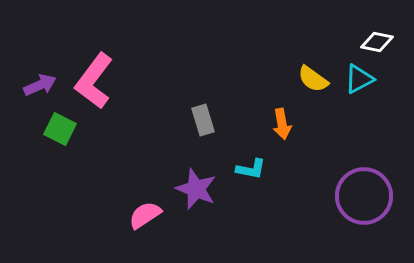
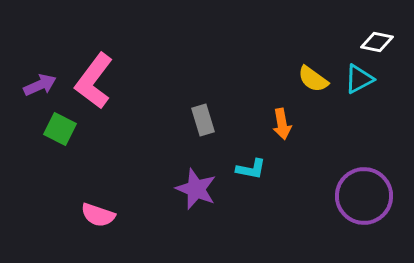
pink semicircle: moved 47 px left; rotated 128 degrees counterclockwise
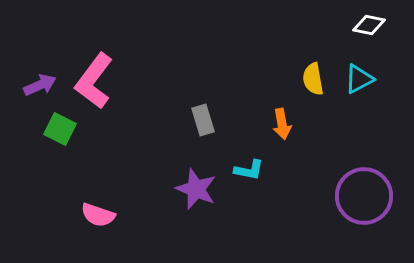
white diamond: moved 8 px left, 17 px up
yellow semicircle: rotated 44 degrees clockwise
cyan L-shape: moved 2 px left, 1 px down
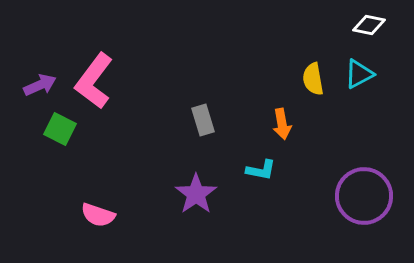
cyan triangle: moved 5 px up
cyan L-shape: moved 12 px right
purple star: moved 5 px down; rotated 15 degrees clockwise
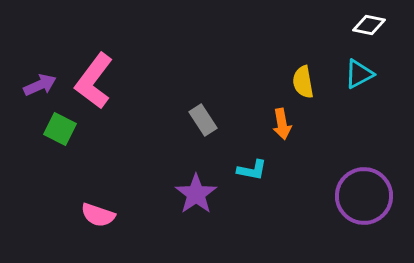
yellow semicircle: moved 10 px left, 3 px down
gray rectangle: rotated 16 degrees counterclockwise
cyan L-shape: moved 9 px left
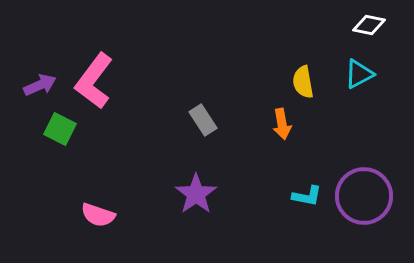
cyan L-shape: moved 55 px right, 26 px down
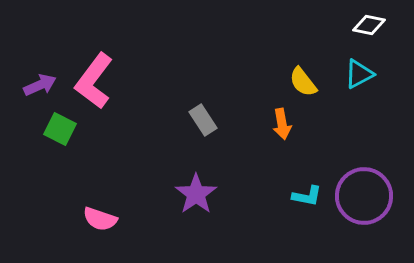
yellow semicircle: rotated 28 degrees counterclockwise
pink semicircle: moved 2 px right, 4 px down
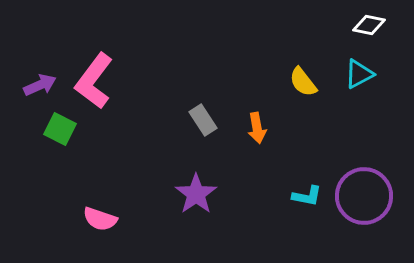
orange arrow: moved 25 px left, 4 px down
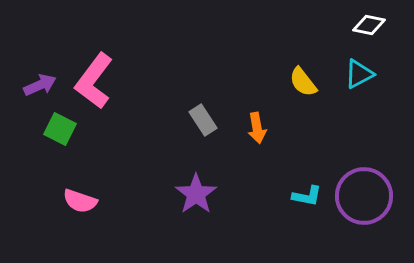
pink semicircle: moved 20 px left, 18 px up
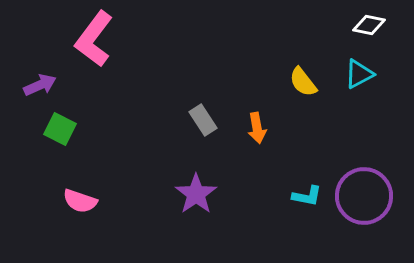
pink L-shape: moved 42 px up
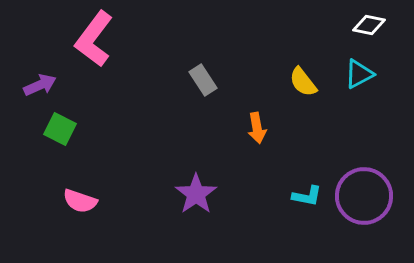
gray rectangle: moved 40 px up
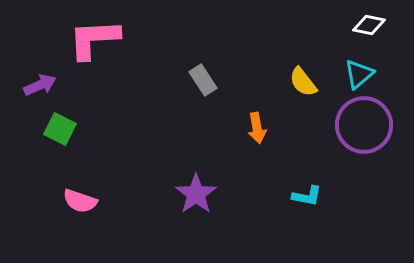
pink L-shape: rotated 50 degrees clockwise
cyan triangle: rotated 12 degrees counterclockwise
purple circle: moved 71 px up
